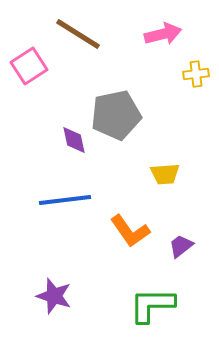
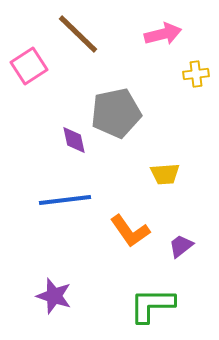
brown line: rotated 12 degrees clockwise
gray pentagon: moved 2 px up
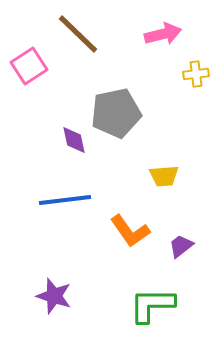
yellow trapezoid: moved 1 px left, 2 px down
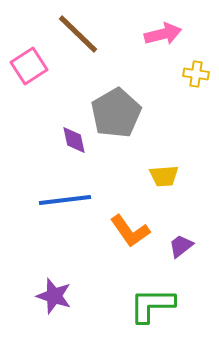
yellow cross: rotated 15 degrees clockwise
gray pentagon: rotated 18 degrees counterclockwise
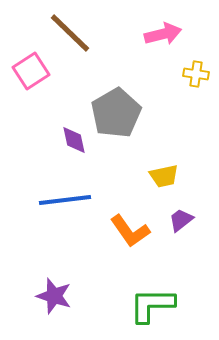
brown line: moved 8 px left, 1 px up
pink square: moved 2 px right, 5 px down
yellow trapezoid: rotated 8 degrees counterclockwise
purple trapezoid: moved 26 px up
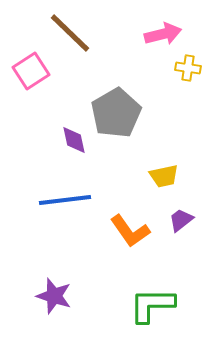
yellow cross: moved 8 px left, 6 px up
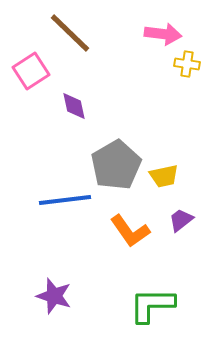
pink arrow: rotated 21 degrees clockwise
yellow cross: moved 1 px left, 4 px up
gray pentagon: moved 52 px down
purple diamond: moved 34 px up
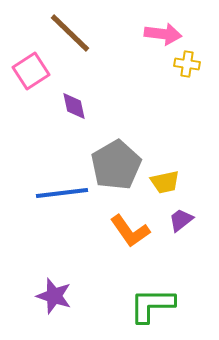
yellow trapezoid: moved 1 px right, 6 px down
blue line: moved 3 px left, 7 px up
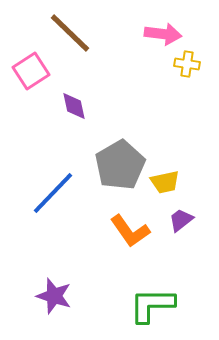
gray pentagon: moved 4 px right
blue line: moved 9 px left; rotated 39 degrees counterclockwise
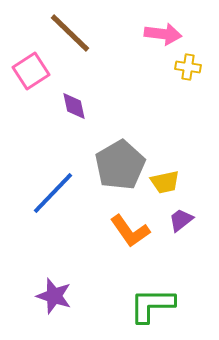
yellow cross: moved 1 px right, 3 px down
